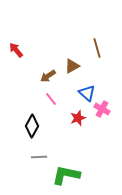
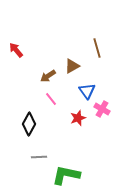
blue triangle: moved 2 px up; rotated 12 degrees clockwise
black diamond: moved 3 px left, 2 px up
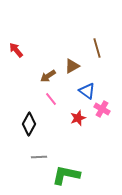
blue triangle: rotated 18 degrees counterclockwise
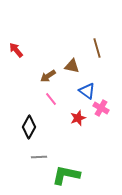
brown triangle: rotated 42 degrees clockwise
pink cross: moved 1 px left, 1 px up
black diamond: moved 3 px down
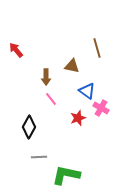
brown arrow: moved 2 px left, 1 px down; rotated 56 degrees counterclockwise
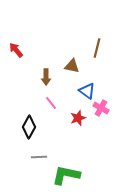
brown line: rotated 30 degrees clockwise
pink line: moved 4 px down
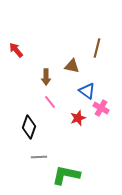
pink line: moved 1 px left, 1 px up
black diamond: rotated 10 degrees counterclockwise
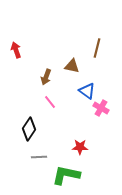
red arrow: rotated 21 degrees clockwise
brown arrow: rotated 21 degrees clockwise
red star: moved 2 px right, 29 px down; rotated 21 degrees clockwise
black diamond: moved 2 px down; rotated 15 degrees clockwise
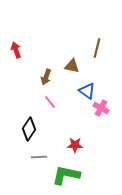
red star: moved 5 px left, 2 px up
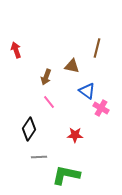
pink line: moved 1 px left
red star: moved 10 px up
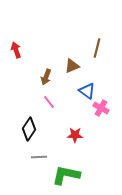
brown triangle: rotated 35 degrees counterclockwise
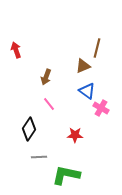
brown triangle: moved 11 px right
pink line: moved 2 px down
